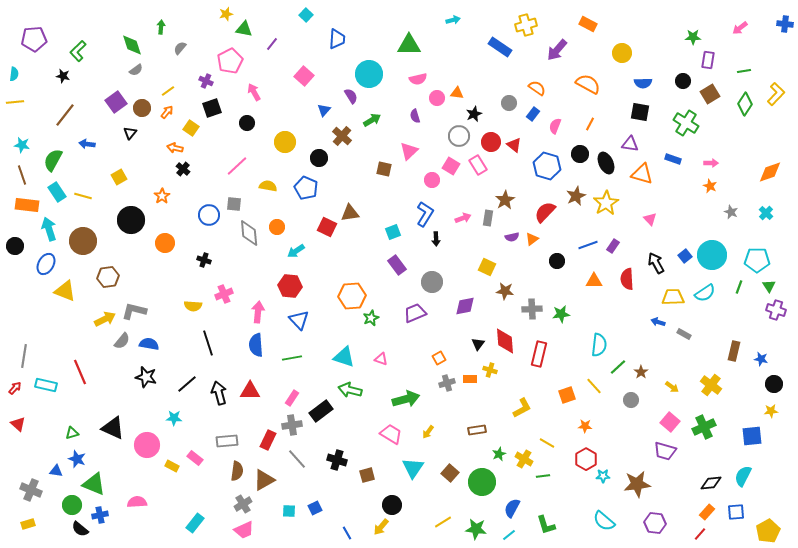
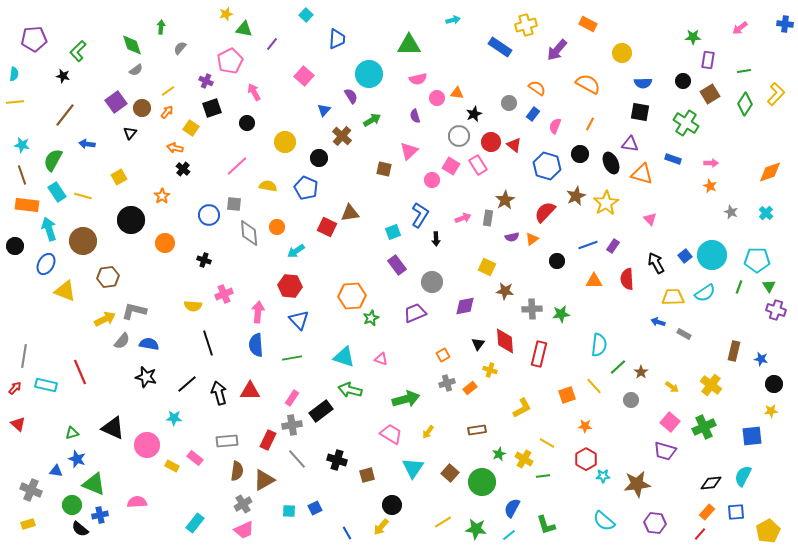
black ellipse at (606, 163): moved 5 px right
blue L-shape at (425, 214): moved 5 px left, 1 px down
orange square at (439, 358): moved 4 px right, 3 px up
orange rectangle at (470, 379): moved 9 px down; rotated 40 degrees counterclockwise
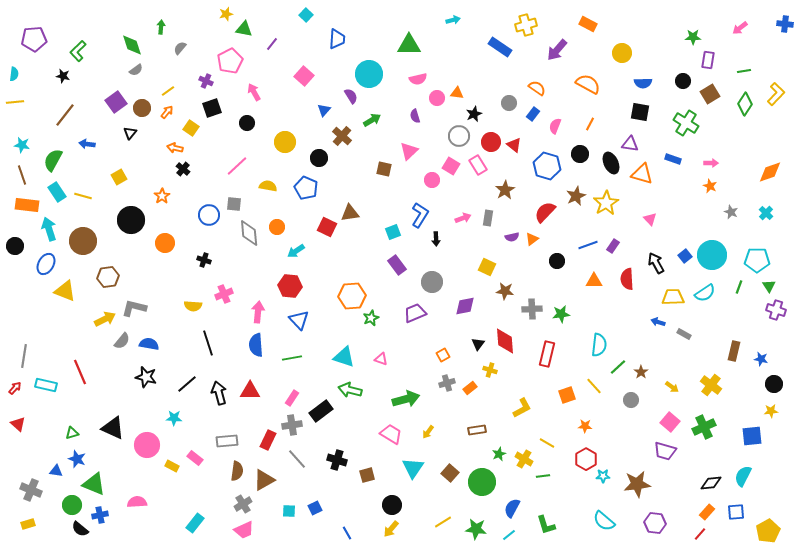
brown star at (505, 200): moved 10 px up
gray L-shape at (134, 311): moved 3 px up
red rectangle at (539, 354): moved 8 px right
yellow arrow at (381, 527): moved 10 px right, 2 px down
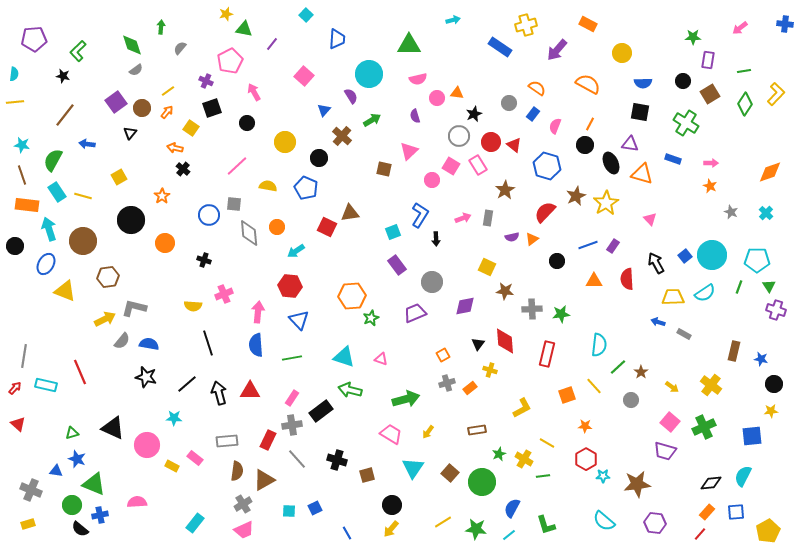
black circle at (580, 154): moved 5 px right, 9 px up
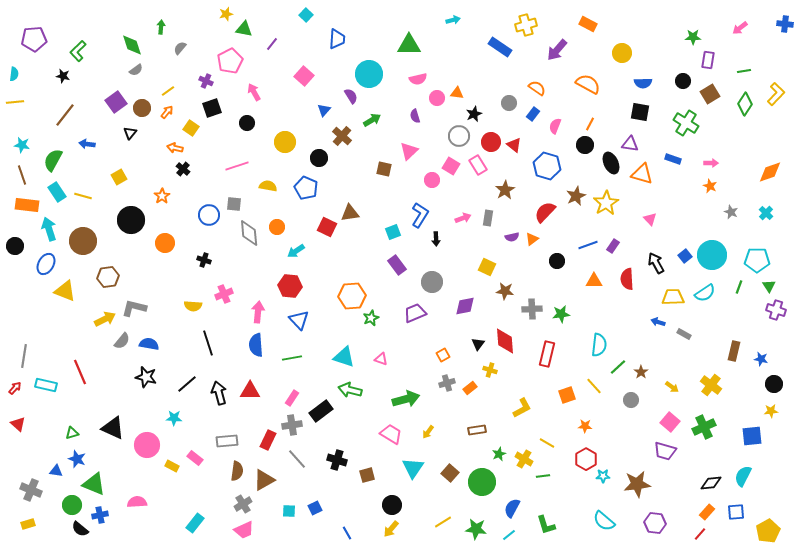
pink line at (237, 166): rotated 25 degrees clockwise
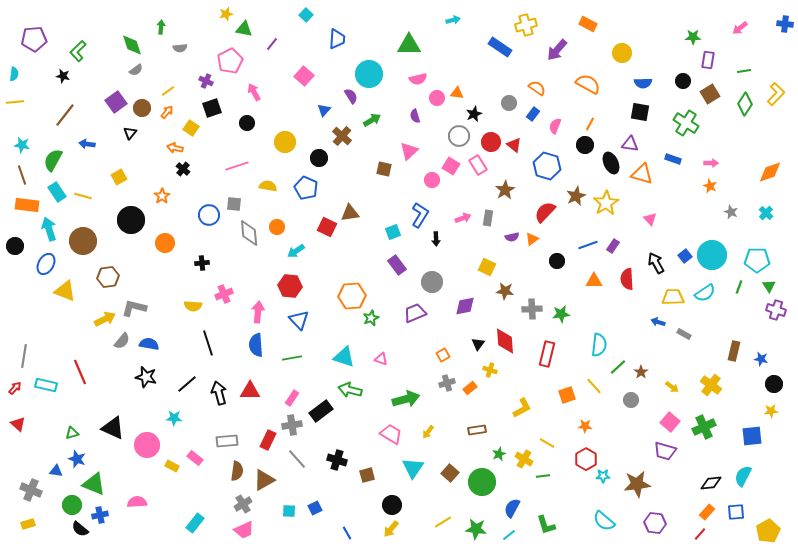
gray semicircle at (180, 48): rotated 136 degrees counterclockwise
black cross at (204, 260): moved 2 px left, 3 px down; rotated 24 degrees counterclockwise
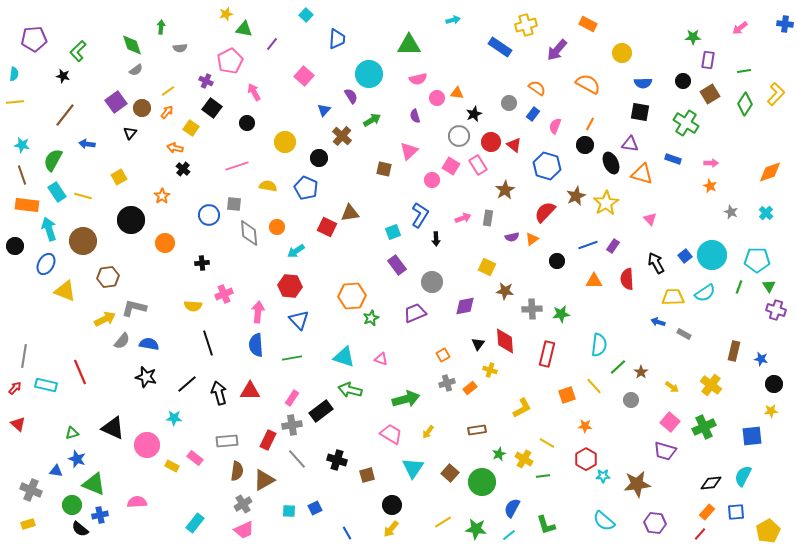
black square at (212, 108): rotated 36 degrees counterclockwise
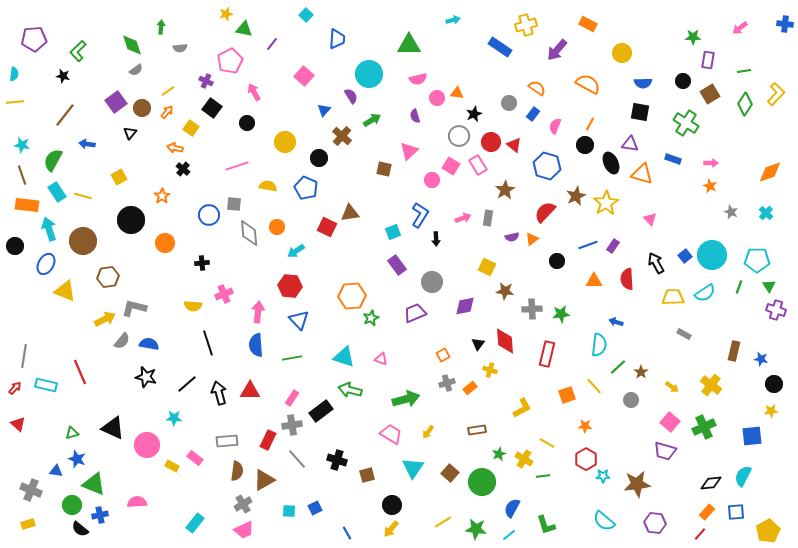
blue arrow at (658, 322): moved 42 px left
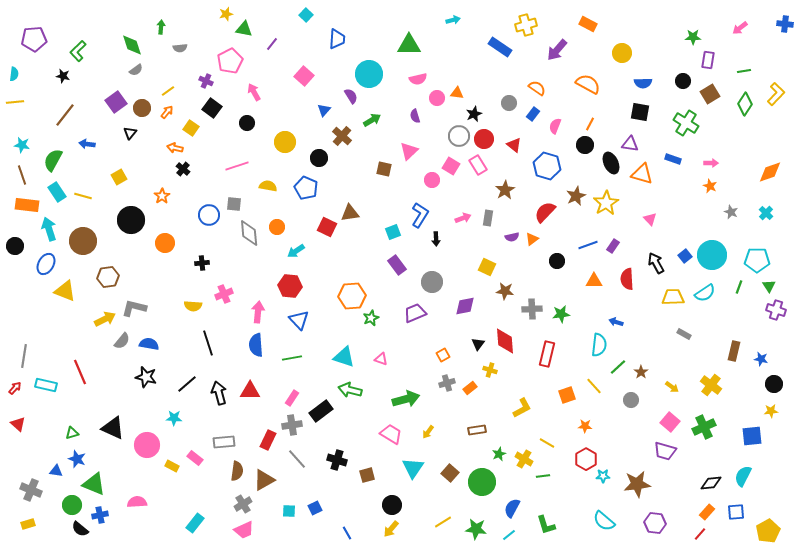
red circle at (491, 142): moved 7 px left, 3 px up
gray rectangle at (227, 441): moved 3 px left, 1 px down
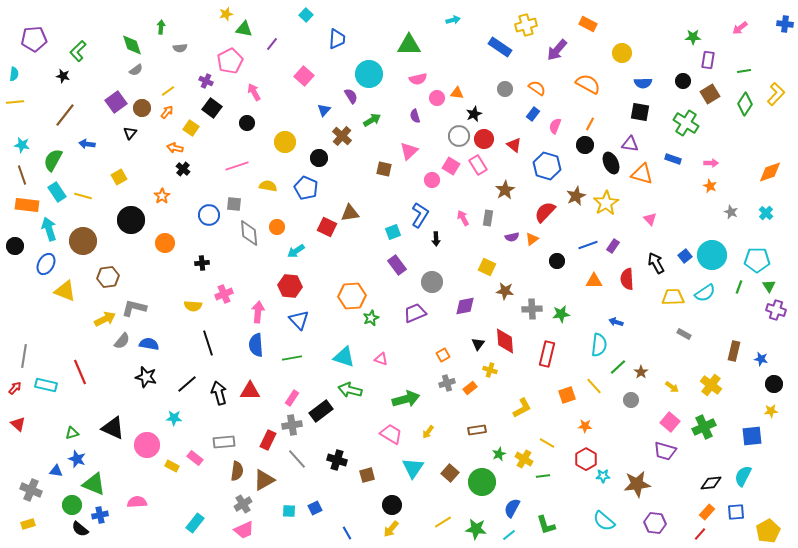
gray circle at (509, 103): moved 4 px left, 14 px up
pink arrow at (463, 218): rotated 98 degrees counterclockwise
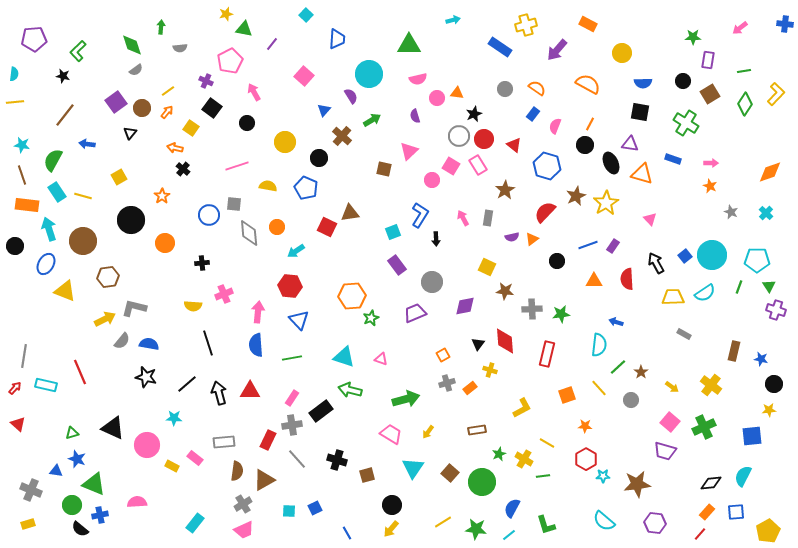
yellow line at (594, 386): moved 5 px right, 2 px down
yellow star at (771, 411): moved 2 px left, 1 px up
